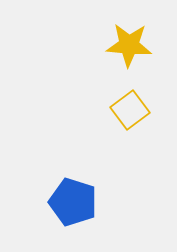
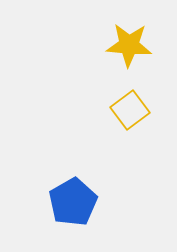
blue pentagon: rotated 24 degrees clockwise
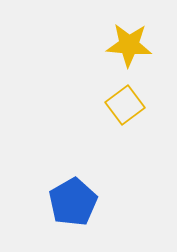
yellow square: moved 5 px left, 5 px up
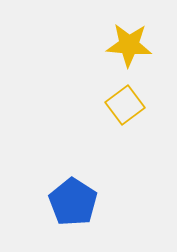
blue pentagon: rotated 9 degrees counterclockwise
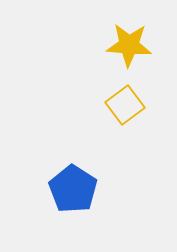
blue pentagon: moved 13 px up
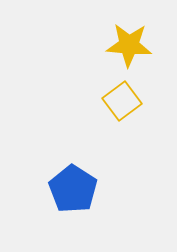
yellow square: moved 3 px left, 4 px up
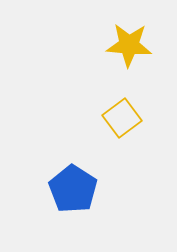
yellow square: moved 17 px down
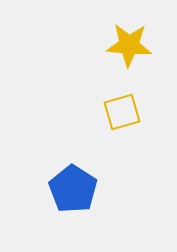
yellow square: moved 6 px up; rotated 21 degrees clockwise
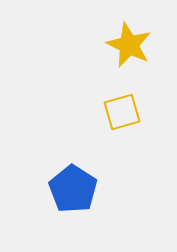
yellow star: rotated 21 degrees clockwise
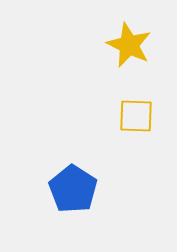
yellow square: moved 14 px right, 4 px down; rotated 18 degrees clockwise
